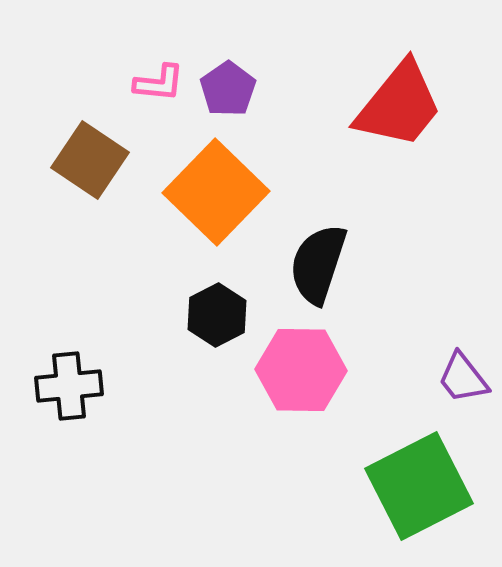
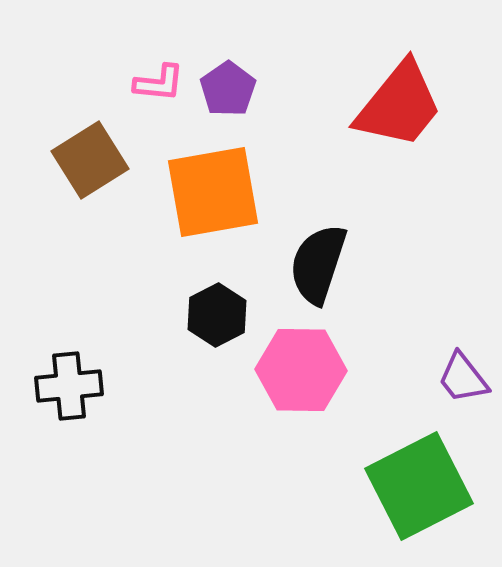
brown square: rotated 24 degrees clockwise
orange square: moved 3 px left; rotated 36 degrees clockwise
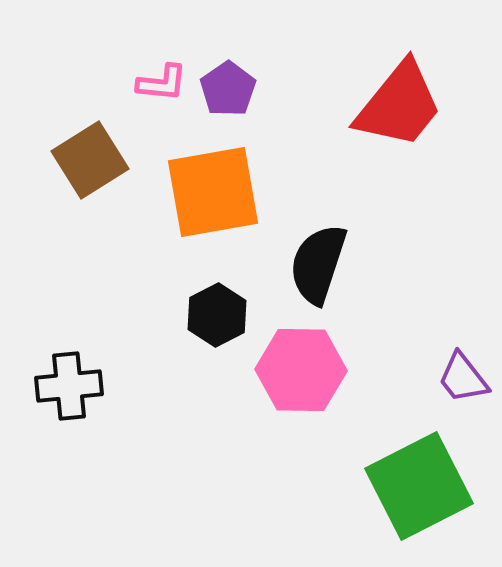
pink L-shape: moved 3 px right
